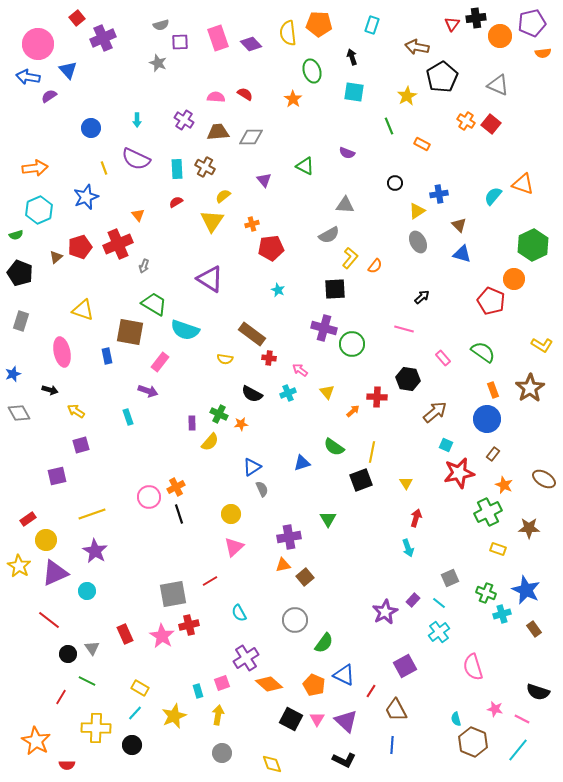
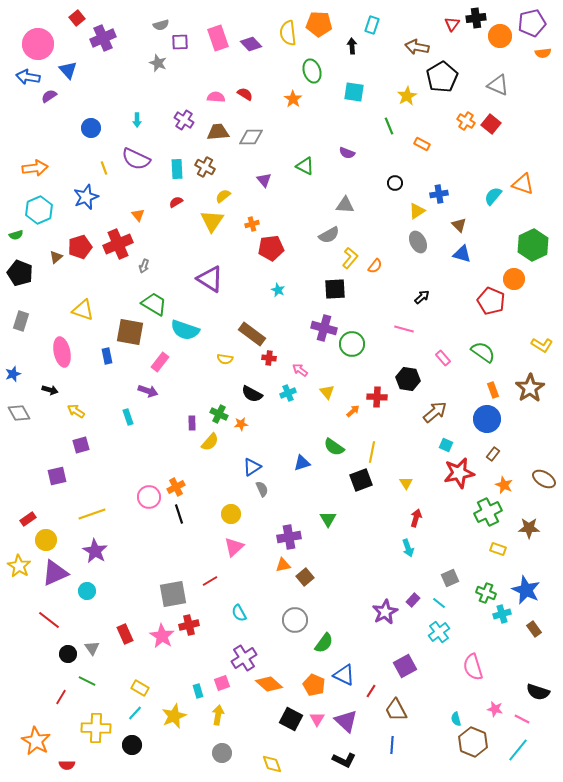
black arrow at (352, 57): moved 11 px up; rotated 14 degrees clockwise
purple cross at (246, 658): moved 2 px left
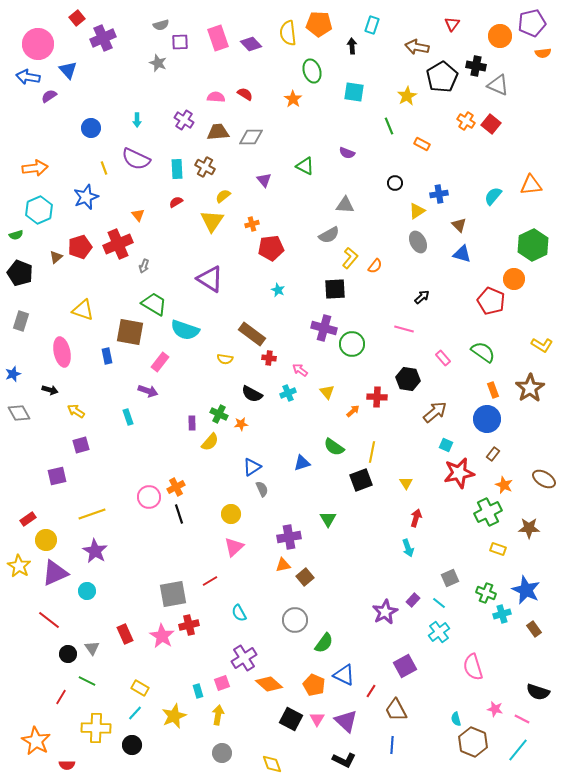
black cross at (476, 18): moved 48 px down; rotated 18 degrees clockwise
orange triangle at (523, 184): moved 8 px right, 1 px down; rotated 25 degrees counterclockwise
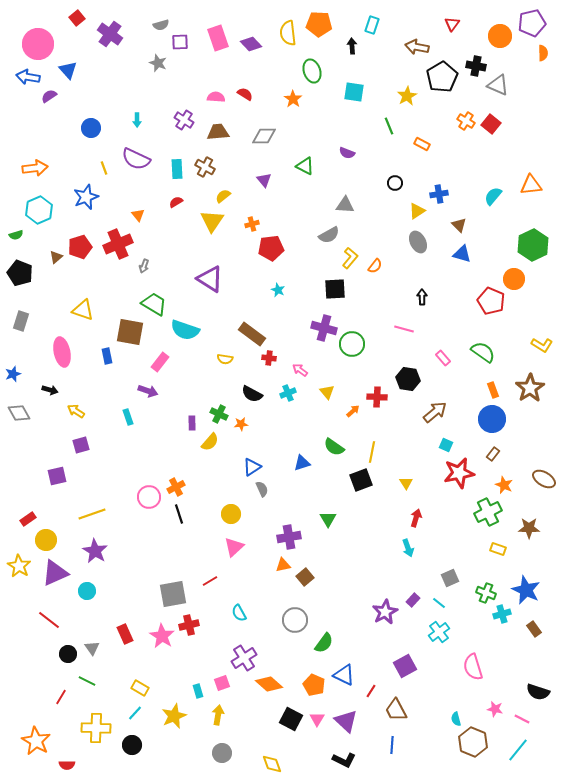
purple cross at (103, 38): moved 7 px right, 4 px up; rotated 30 degrees counterclockwise
orange semicircle at (543, 53): rotated 84 degrees counterclockwise
gray diamond at (251, 137): moved 13 px right, 1 px up
black arrow at (422, 297): rotated 49 degrees counterclockwise
blue circle at (487, 419): moved 5 px right
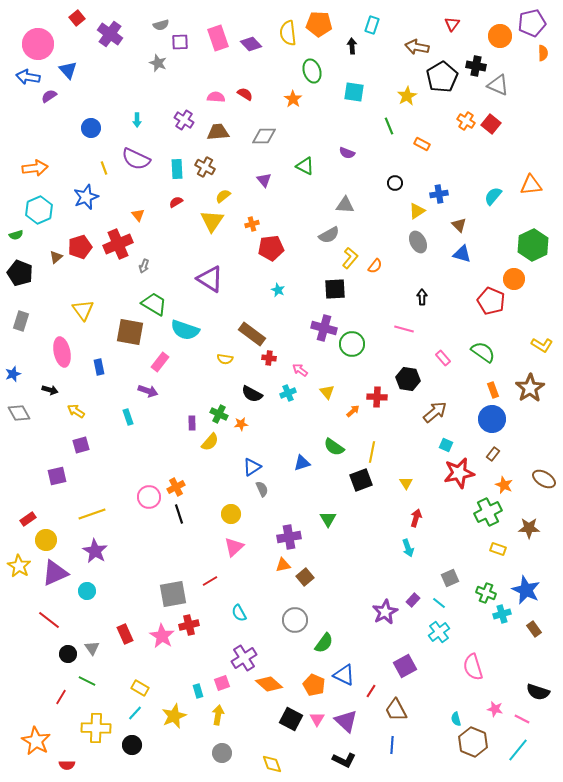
yellow triangle at (83, 310): rotated 35 degrees clockwise
blue rectangle at (107, 356): moved 8 px left, 11 px down
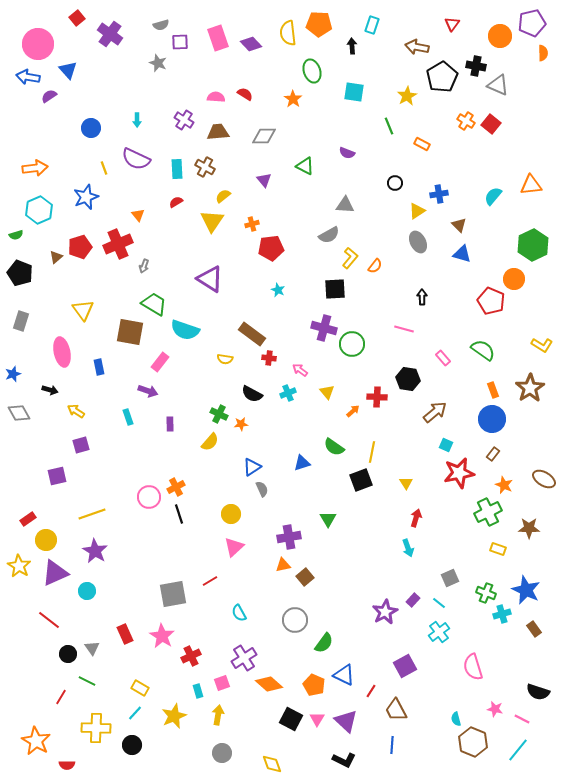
green semicircle at (483, 352): moved 2 px up
purple rectangle at (192, 423): moved 22 px left, 1 px down
red cross at (189, 625): moved 2 px right, 31 px down; rotated 12 degrees counterclockwise
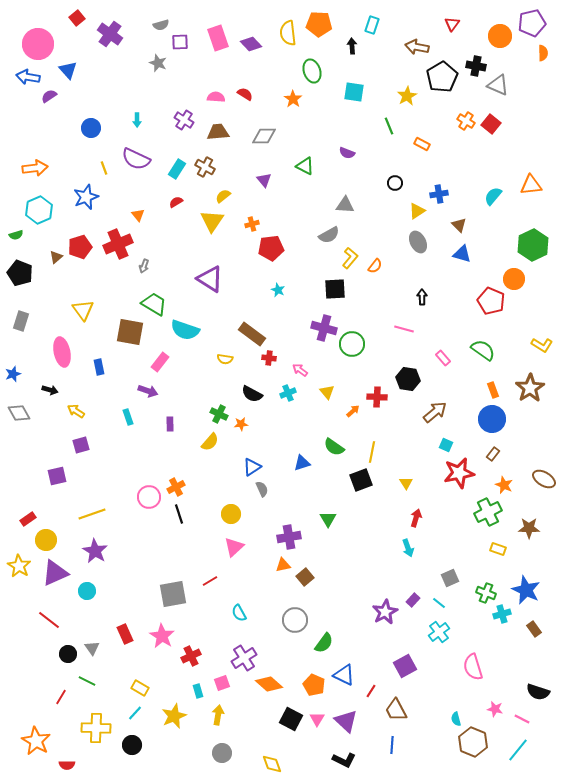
cyan rectangle at (177, 169): rotated 36 degrees clockwise
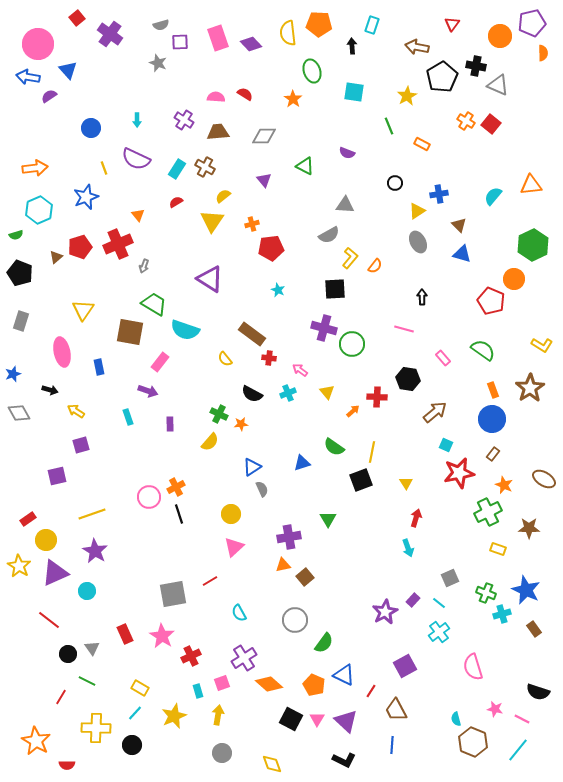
yellow triangle at (83, 310): rotated 10 degrees clockwise
yellow semicircle at (225, 359): rotated 42 degrees clockwise
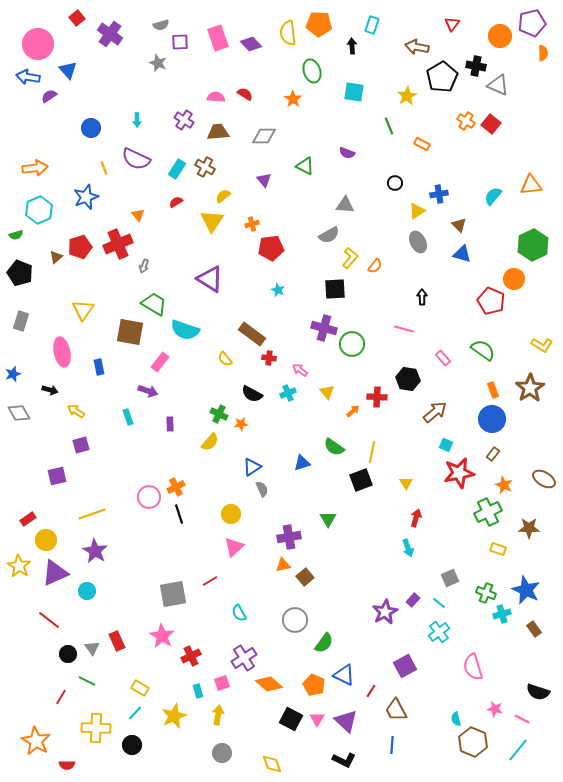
red rectangle at (125, 634): moved 8 px left, 7 px down
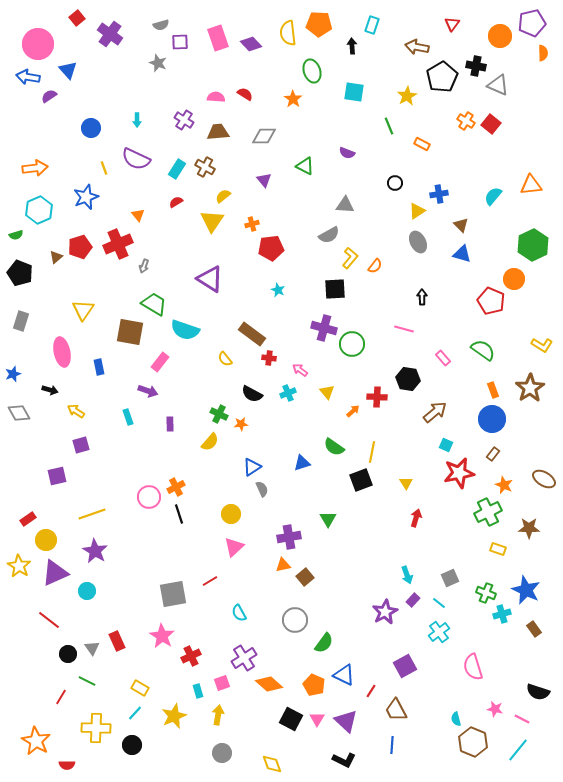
brown triangle at (459, 225): moved 2 px right
cyan arrow at (408, 548): moved 1 px left, 27 px down
